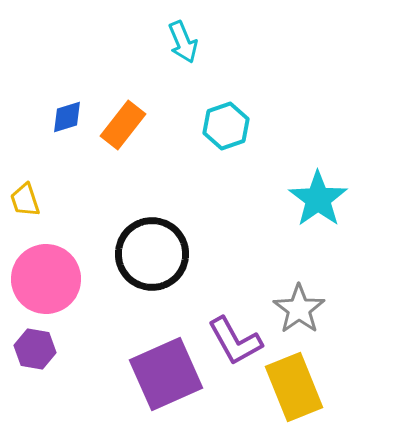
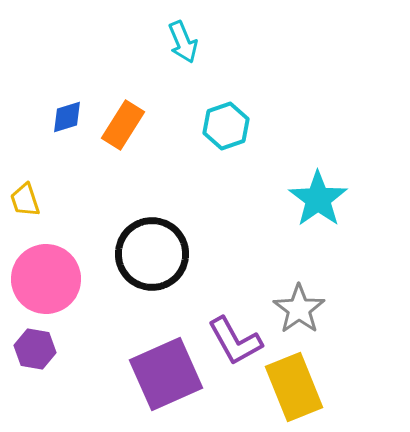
orange rectangle: rotated 6 degrees counterclockwise
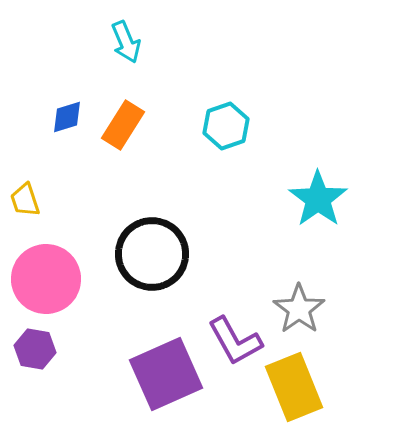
cyan arrow: moved 57 px left
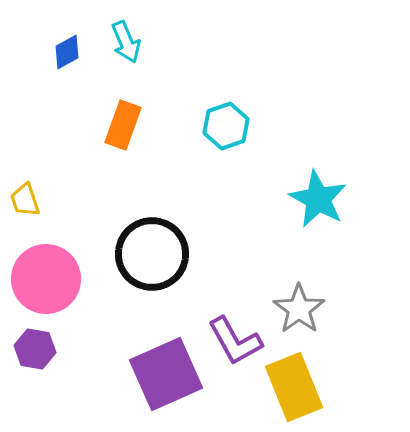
blue diamond: moved 65 px up; rotated 12 degrees counterclockwise
orange rectangle: rotated 12 degrees counterclockwise
cyan star: rotated 8 degrees counterclockwise
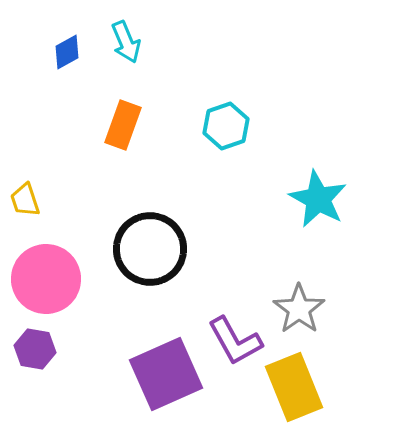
black circle: moved 2 px left, 5 px up
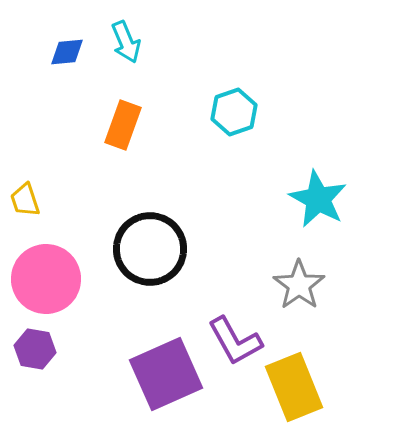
blue diamond: rotated 24 degrees clockwise
cyan hexagon: moved 8 px right, 14 px up
gray star: moved 24 px up
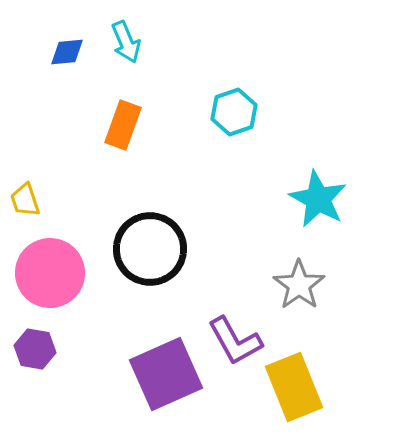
pink circle: moved 4 px right, 6 px up
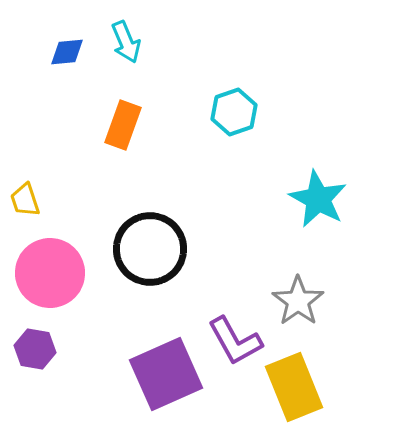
gray star: moved 1 px left, 16 px down
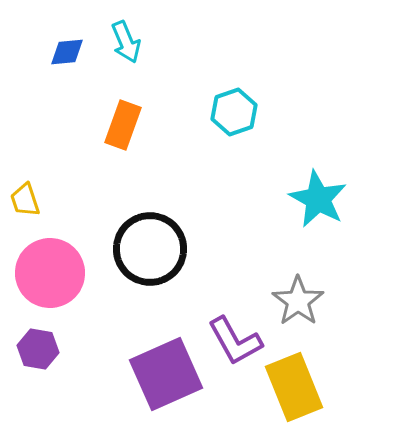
purple hexagon: moved 3 px right
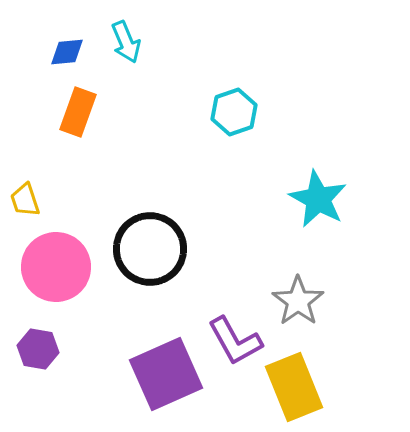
orange rectangle: moved 45 px left, 13 px up
pink circle: moved 6 px right, 6 px up
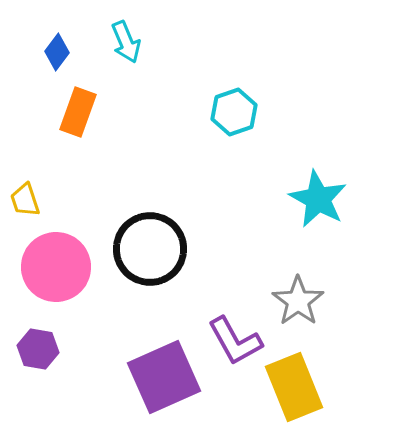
blue diamond: moved 10 px left; rotated 48 degrees counterclockwise
purple square: moved 2 px left, 3 px down
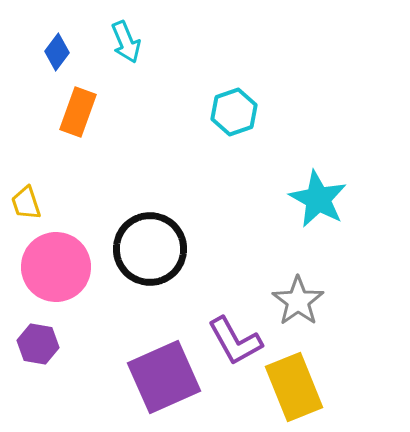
yellow trapezoid: moved 1 px right, 3 px down
purple hexagon: moved 5 px up
